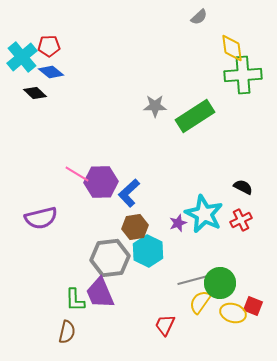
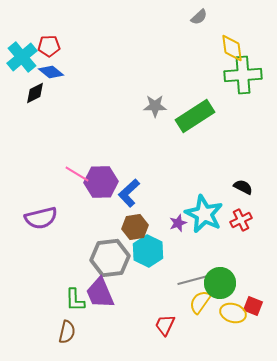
black diamond: rotated 70 degrees counterclockwise
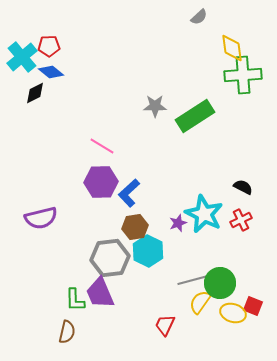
pink line: moved 25 px right, 28 px up
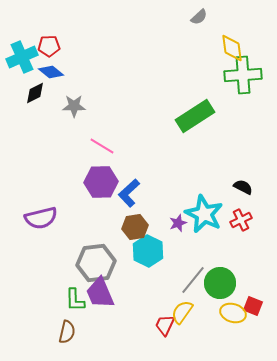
cyan cross: rotated 16 degrees clockwise
gray star: moved 81 px left
gray hexagon: moved 14 px left, 5 px down
gray line: rotated 36 degrees counterclockwise
yellow semicircle: moved 18 px left, 10 px down
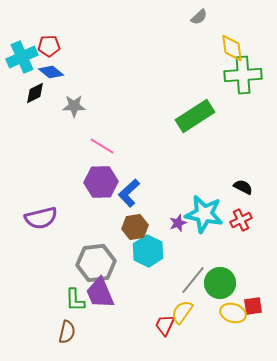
cyan star: rotated 15 degrees counterclockwise
red square: rotated 30 degrees counterclockwise
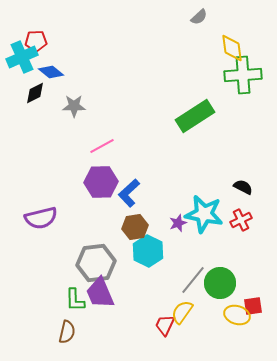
red pentagon: moved 13 px left, 5 px up
pink line: rotated 60 degrees counterclockwise
yellow ellipse: moved 4 px right, 2 px down
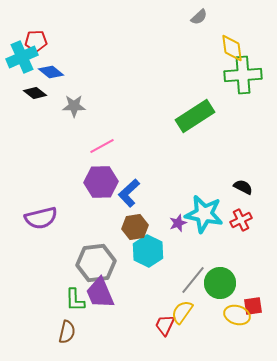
black diamond: rotated 65 degrees clockwise
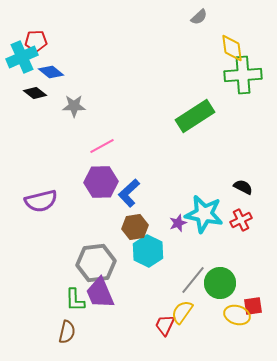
purple semicircle: moved 17 px up
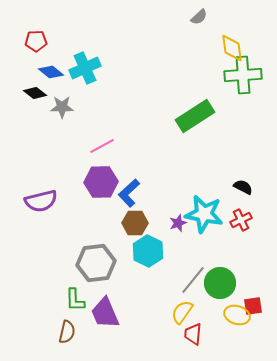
cyan cross: moved 63 px right, 11 px down
gray star: moved 12 px left, 1 px down
brown hexagon: moved 4 px up; rotated 10 degrees clockwise
purple trapezoid: moved 5 px right, 20 px down
red trapezoid: moved 28 px right, 9 px down; rotated 20 degrees counterclockwise
